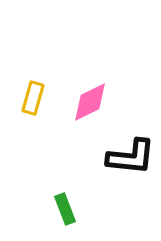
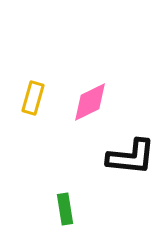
green rectangle: rotated 12 degrees clockwise
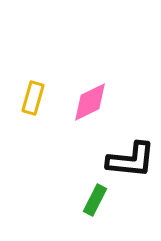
black L-shape: moved 3 px down
green rectangle: moved 30 px right, 9 px up; rotated 36 degrees clockwise
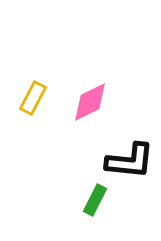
yellow rectangle: rotated 12 degrees clockwise
black L-shape: moved 1 px left, 1 px down
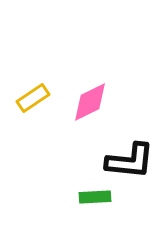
yellow rectangle: rotated 28 degrees clockwise
green rectangle: moved 3 px up; rotated 60 degrees clockwise
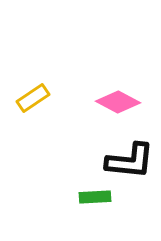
pink diamond: moved 28 px right; rotated 54 degrees clockwise
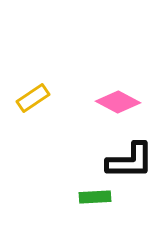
black L-shape: rotated 6 degrees counterclockwise
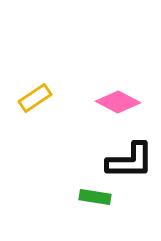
yellow rectangle: moved 2 px right
green rectangle: rotated 12 degrees clockwise
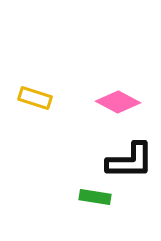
yellow rectangle: rotated 52 degrees clockwise
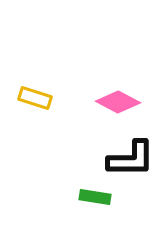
black L-shape: moved 1 px right, 2 px up
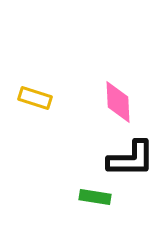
pink diamond: rotated 60 degrees clockwise
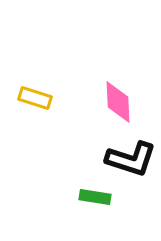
black L-shape: rotated 18 degrees clockwise
